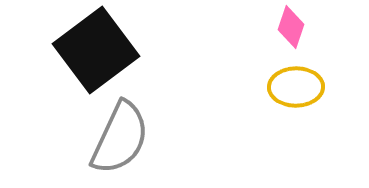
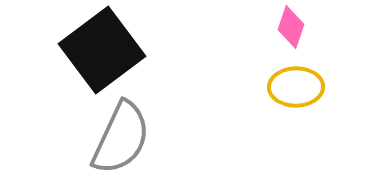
black square: moved 6 px right
gray semicircle: moved 1 px right
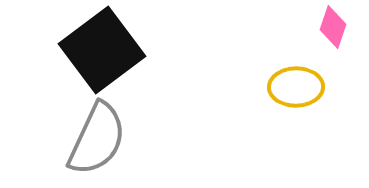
pink diamond: moved 42 px right
gray semicircle: moved 24 px left, 1 px down
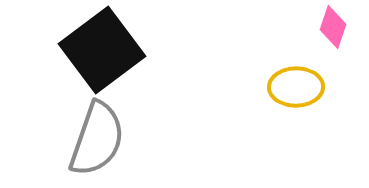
gray semicircle: rotated 6 degrees counterclockwise
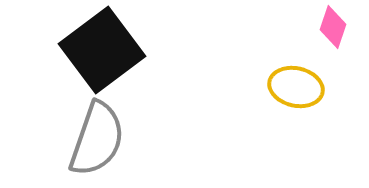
yellow ellipse: rotated 14 degrees clockwise
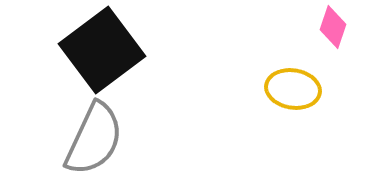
yellow ellipse: moved 3 px left, 2 px down; rotated 4 degrees counterclockwise
gray semicircle: moved 3 px left; rotated 6 degrees clockwise
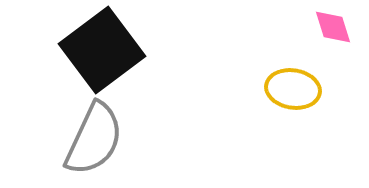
pink diamond: rotated 36 degrees counterclockwise
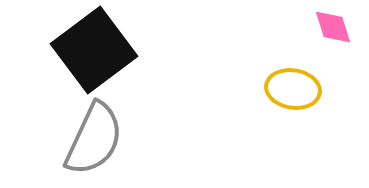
black square: moved 8 px left
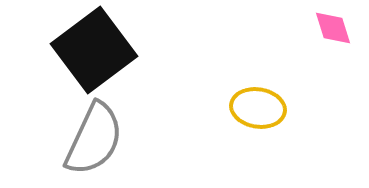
pink diamond: moved 1 px down
yellow ellipse: moved 35 px left, 19 px down
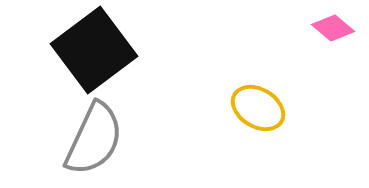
pink diamond: rotated 33 degrees counterclockwise
yellow ellipse: rotated 22 degrees clockwise
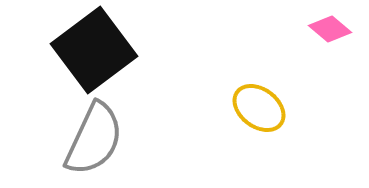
pink diamond: moved 3 px left, 1 px down
yellow ellipse: moved 1 px right; rotated 6 degrees clockwise
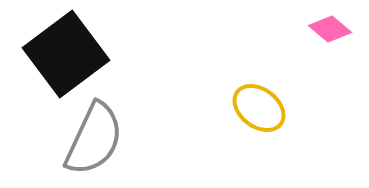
black square: moved 28 px left, 4 px down
